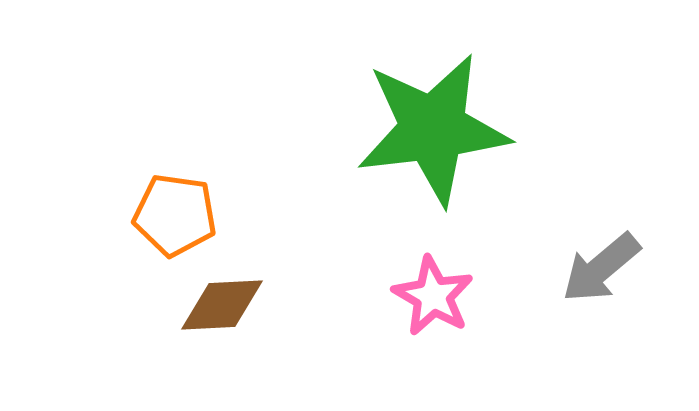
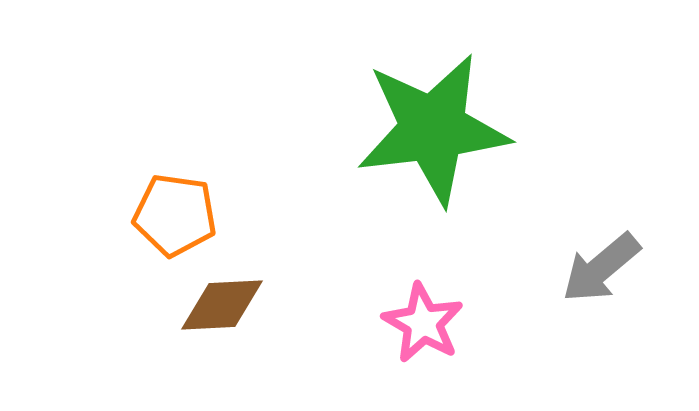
pink star: moved 10 px left, 27 px down
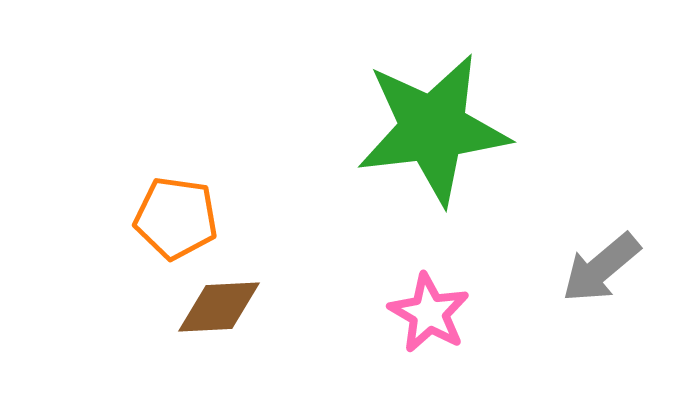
orange pentagon: moved 1 px right, 3 px down
brown diamond: moved 3 px left, 2 px down
pink star: moved 6 px right, 10 px up
